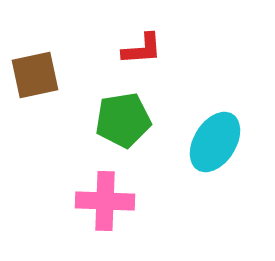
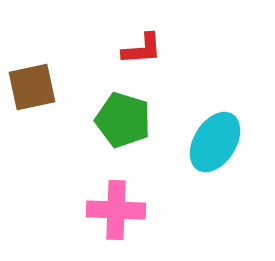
brown square: moved 3 px left, 12 px down
green pentagon: rotated 26 degrees clockwise
pink cross: moved 11 px right, 9 px down
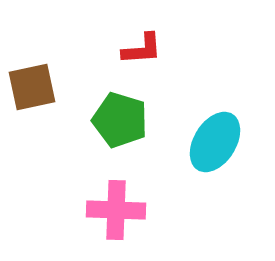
green pentagon: moved 3 px left
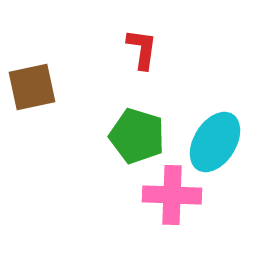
red L-shape: rotated 78 degrees counterclockwise
green pentagon: moved 17 px right, 16 px down
pink cross: moved 56 px right, 15 px up
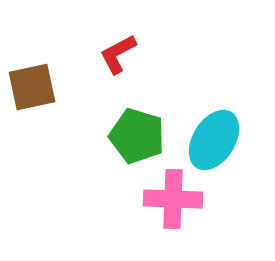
red L-shape: moved 24 px left, 5 px down; rotated 126 degrees counterclockwise
cyan ellipse: moved 1 px left, 2 px up
pink cross: moved 1 px right, 4 px down
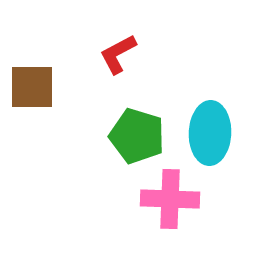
brown square: rotated 12 degrees clockwise
cyan ellipse: moved 4 px left, 7 px up; rotated 30 degrees counterclockwise
pink cross: moved 3 px left
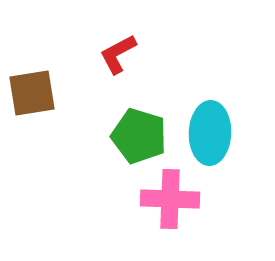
brown square: moved 6 px down; rotated 9 degrees counterclockwise
green pentagon: moved 2 px right
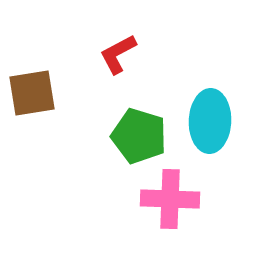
cyan ellipse: moved 12 px up
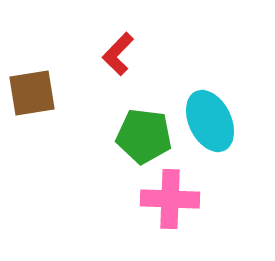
red L-shape: rotated 18 degrees counterclockwise
cyan ellipse: rotated 28 degrees counterclockwise
green pentagon: moved 5 px right; rotated 10 degrees counterclockwise
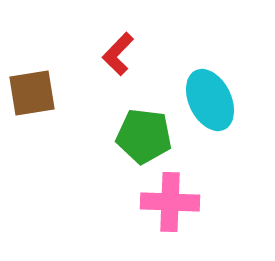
cyan ellipse: moved 21 px up
pink cross: moved 3 px down
